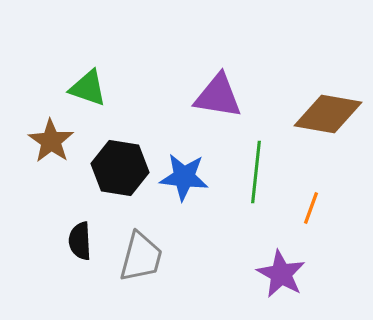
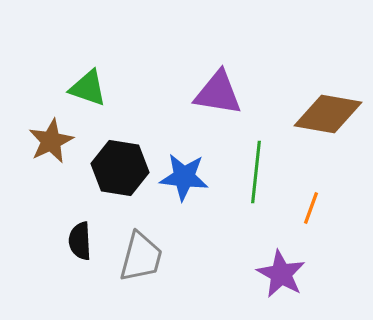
purple triangle: moved 3 px up
brown star: rotated 12 degrees clockwise
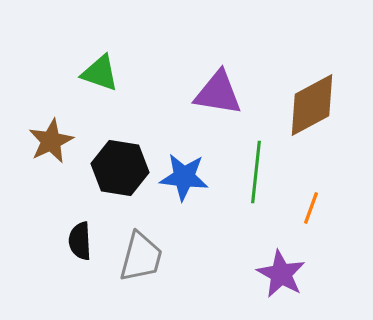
green triangle: moved 12 px right, 15 px up
brown diamond: moved 16 px left, 9 px up; rotated 38 degrees counterclockwise
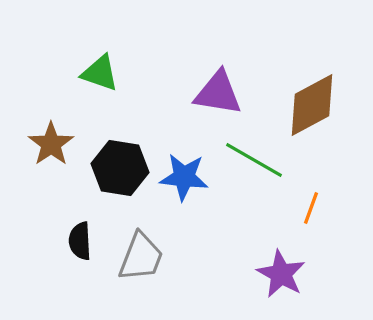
brown star: moved 3 px down; rotated 9 degrees counterclockwise
green line: moved 2 px left, 12 px up; rotated 66 degrees counterclockwise
gray trapezoid: rotated 6 degrees clockwise
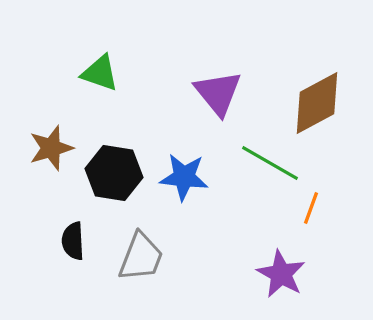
purple triangle: rotated 42 degrees clockwise
brown diamond: moved 5 px right, 2 px up
brown star: moved 4 px down; rotated 18 degrees clockwise
green line: moved 16 px right, 3 px down
black hexagon: moved 6 px left, 5 px down
black semicircle: moved 7 px left
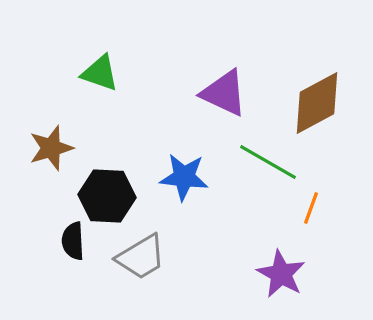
purple triangle: moved 6 px right; rotated 26 degrees counterclockwise
green line: moved 2 px left, 1 px up
black hexagon: moved 7 px left, 23 px down; rotated 6 degrees counterclockwise
gray trapezoid: rotated 38 degrees clockwise
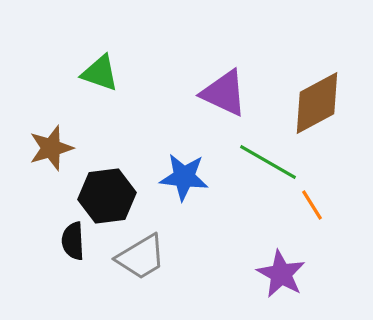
black hexagon: rotated 10 degrees counterclockwise
orange line: moved 1 px right, 3 px up; rotated 52 degrees counterclockwise
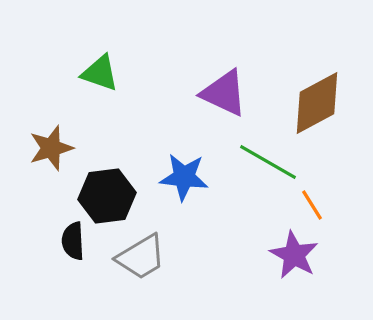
purple star: moved 13 px right, 19 px up
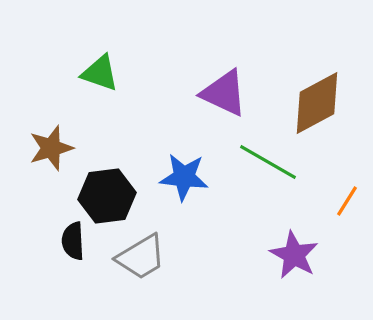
orange line: moved 35 px right, 4 px up; rotated 64 degrees clockwise
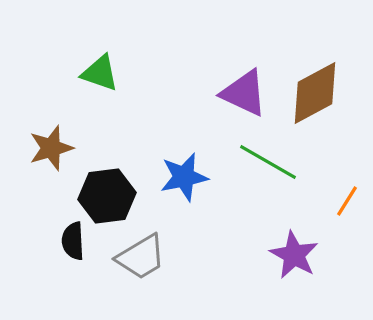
purple triangle: moved 20 px right
brown diamond: moved 2 px left, 10 px up
blue star: rotated 18 degrees counterclockwise
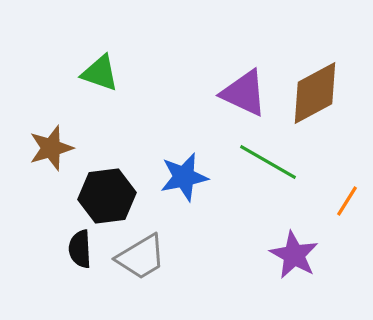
black semicircle: moved 7 px right, 8 px down
